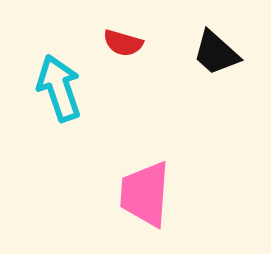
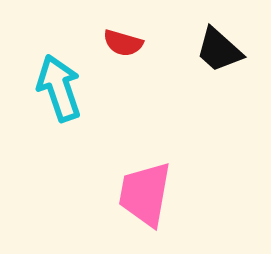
black trapezoid: moved 3 px right, 3 px up
pink trapezoid: rotated 6 degrees clockwise
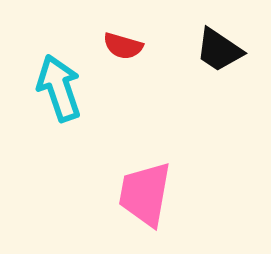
red semicircle: moved 3 px down
black trapezoid: rotated 8 degrees counterclockwise
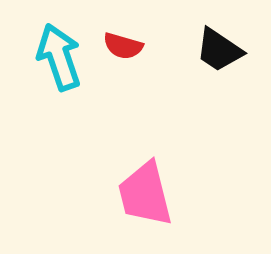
cyan arrow: moved 31 px up
pink trapezoid: rotated 24 degrees counterclockwise
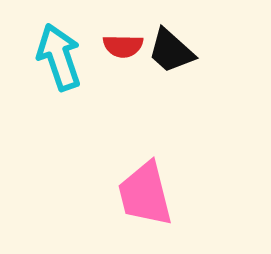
red semicircle: rotated 15 degrees counterclockwise
black trapezoid: moved 48 px left, 1 px down; rotated 8 degrees clockwise
